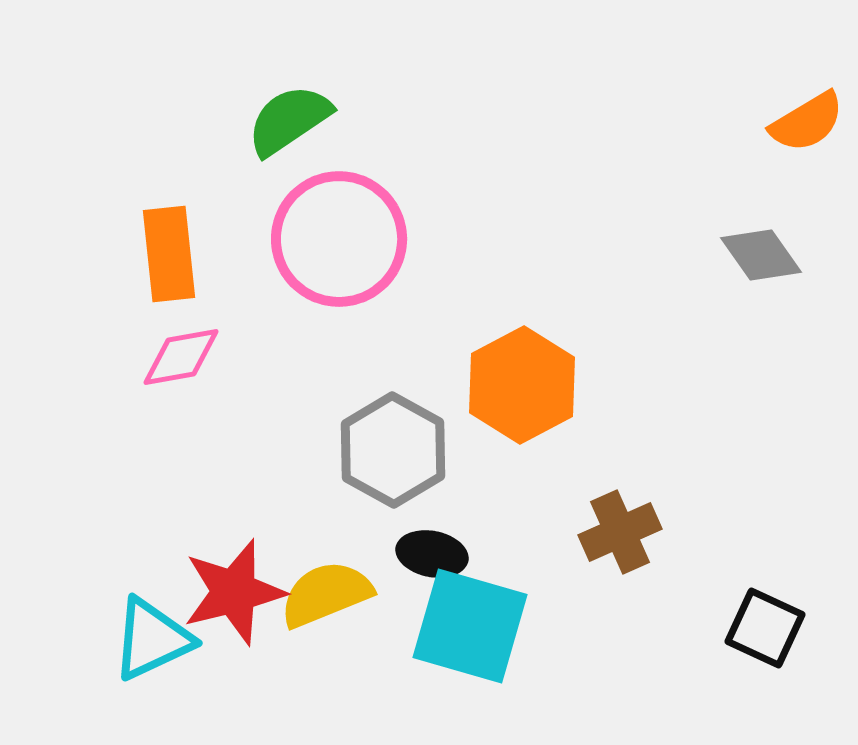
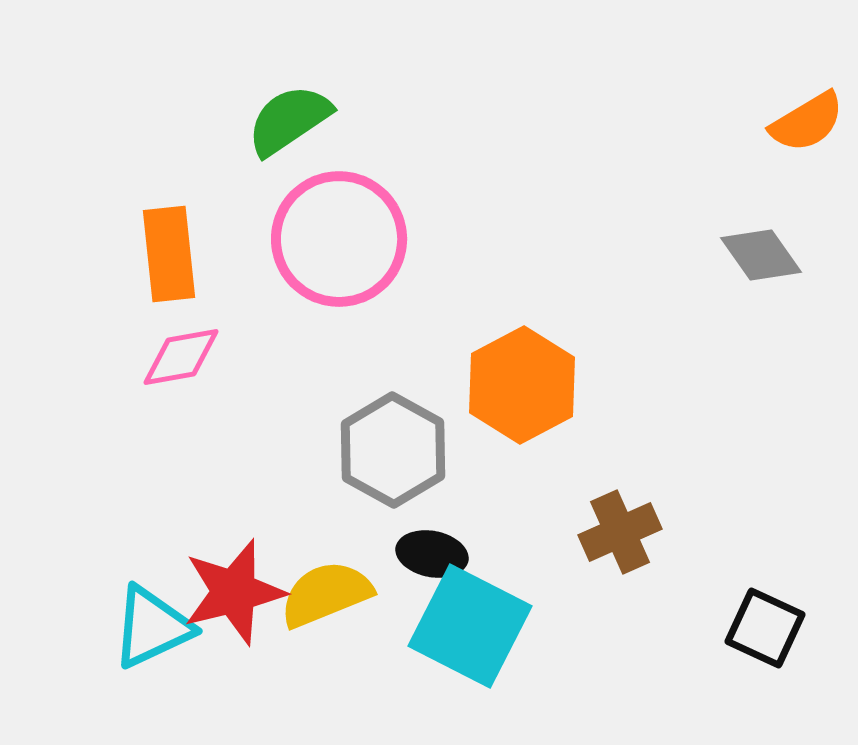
cyan square: rotated 11 degrees clockwise
cyan triangle: moved 12 px up
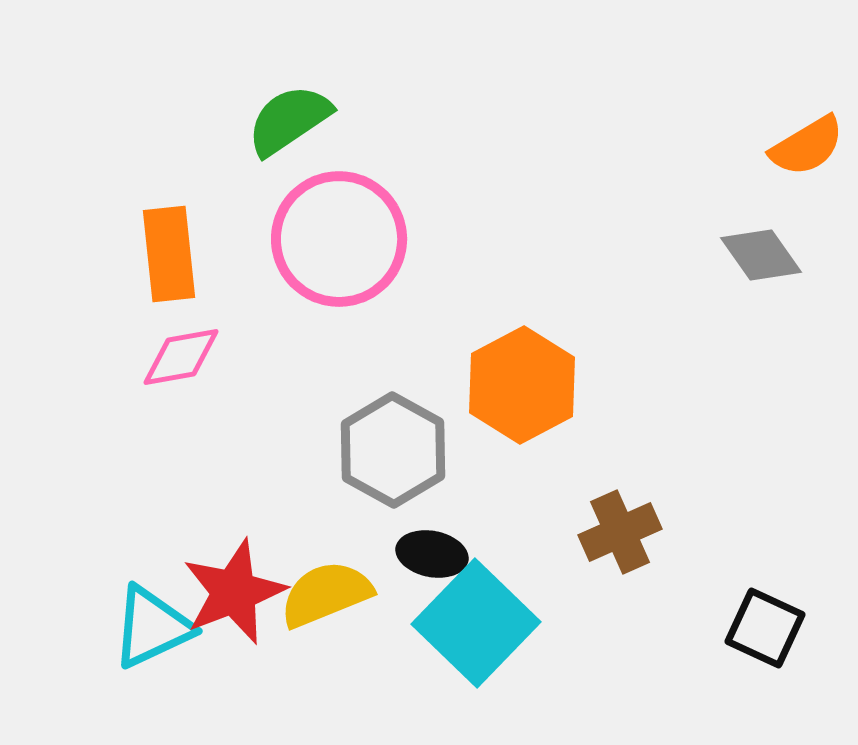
orange semicircle: moved 24 px down
red star: rotated 7 degrees counterclockwise
cyan square: moved 6 px right, 3 px up; rotated 17 degrees clockwise
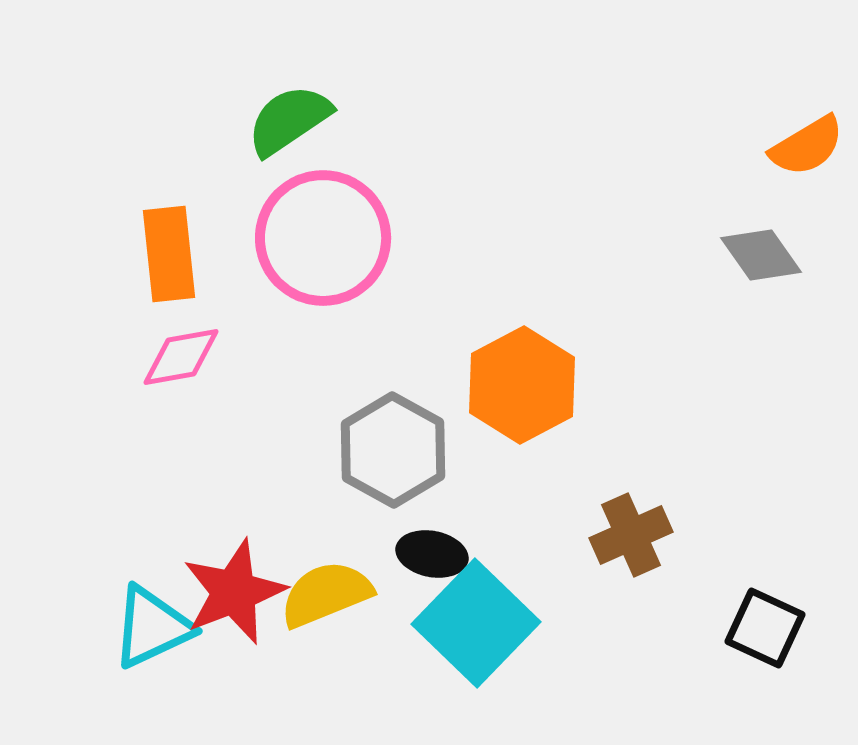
pink circle: moved 16 px left, 1 px up
brown cross: moved 11 px right, 3 px down
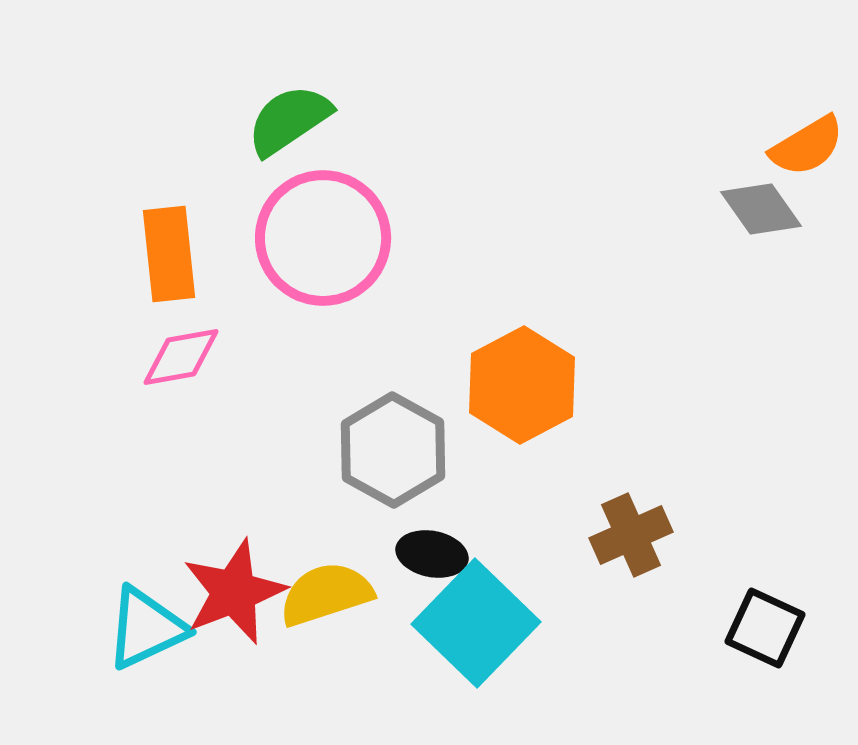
gray diamond: moved 46 px up
yellow semicircle: rotated 4 degrees clockwise
cyan triangle: moved 6 px left, 1 px down
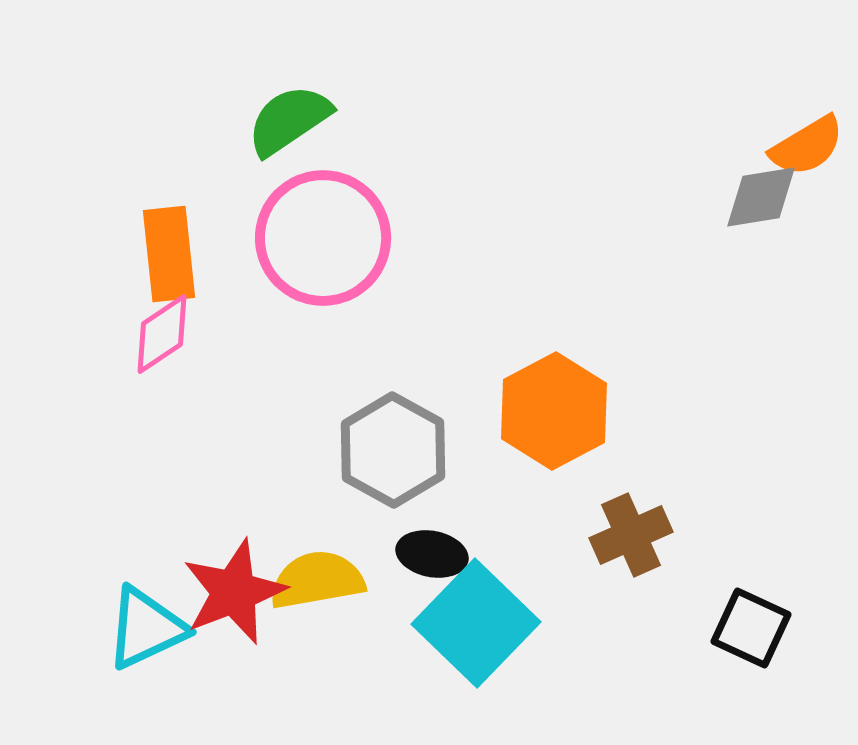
gray diamond: moved 12 px up; rotated 64 degrees counterclockwise
pink diamond: moved 19 px left, 23 px up; rotated 24 degrees counterclockwise
orange hexagon: moved 32 px right, 26 px down
yellow semicircle: moved 9 px left, 14 px up; rotated 8 degrees clockwise
black square: moved 14 px left
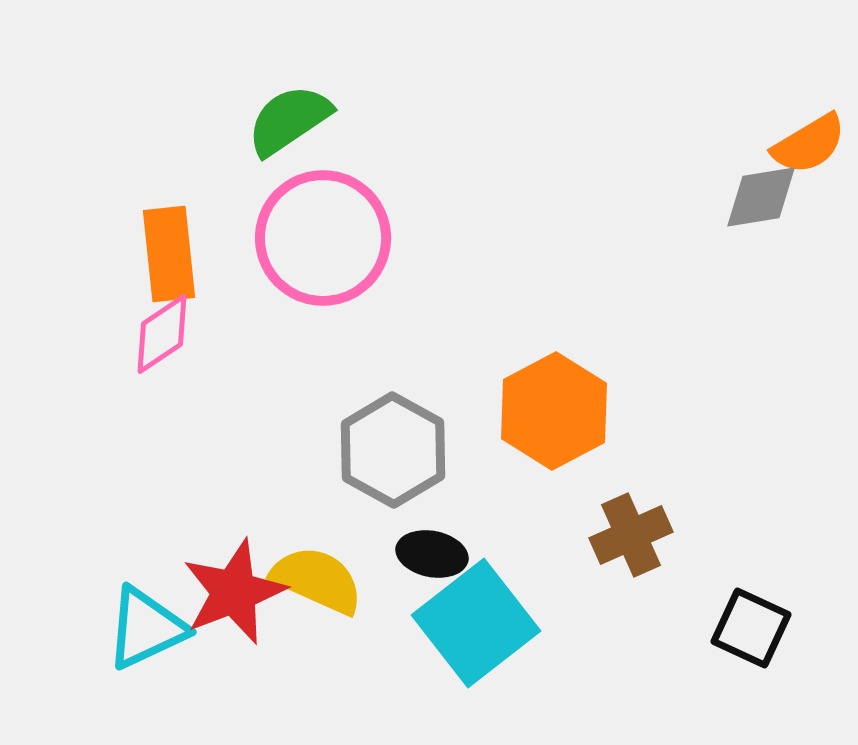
orange semicircle: moved 2 px right, 2 px up
yellow semicircle: rotated 34 degrees clockwise
cyan square: rotated 8 degrees clockwise
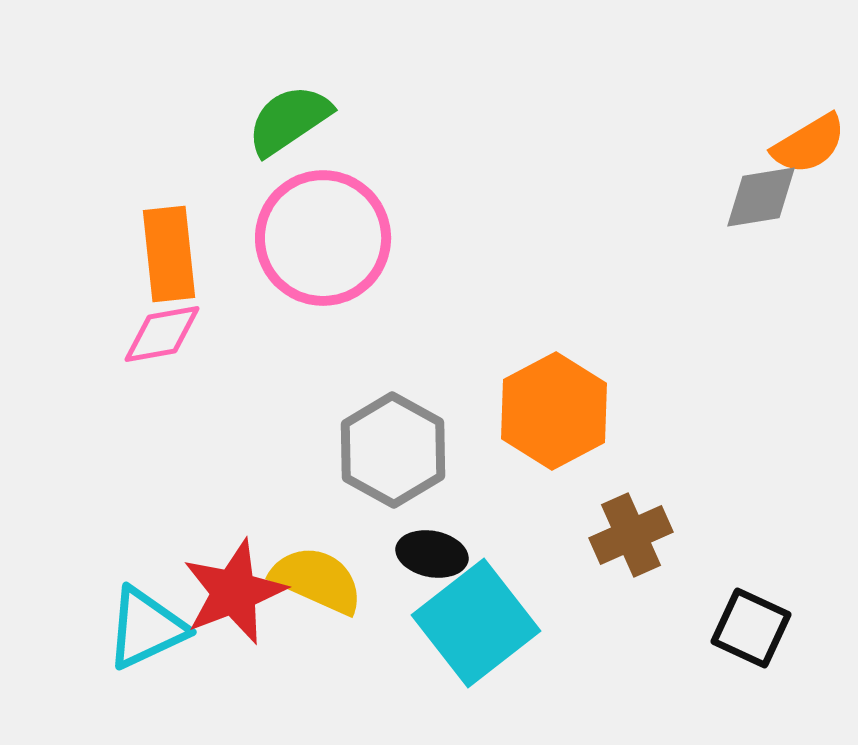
pink diamond: rotated 24 degrees clockwise
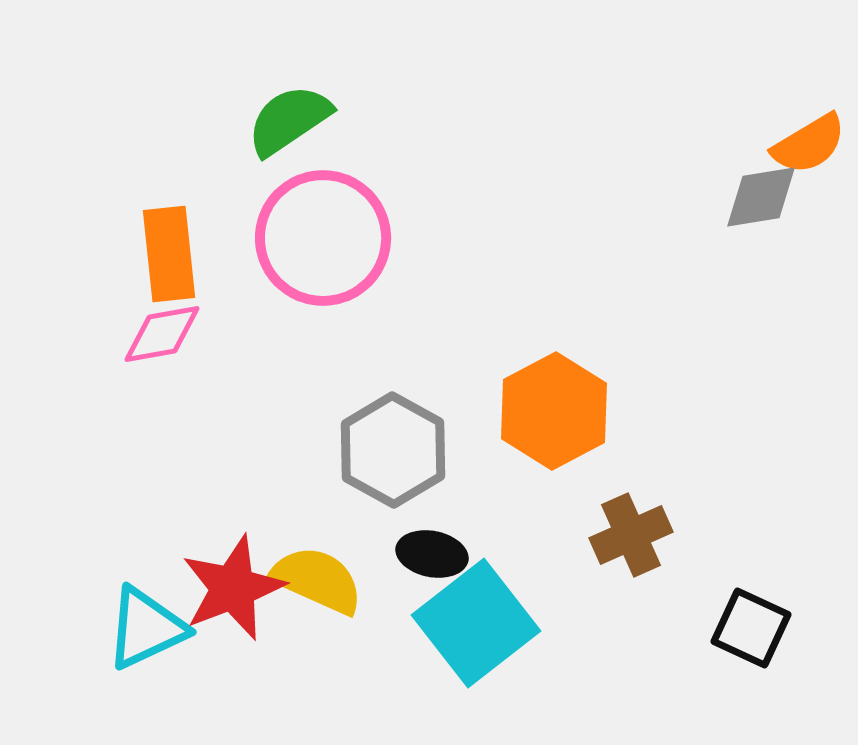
red star: moved 1 px left, 4 px up
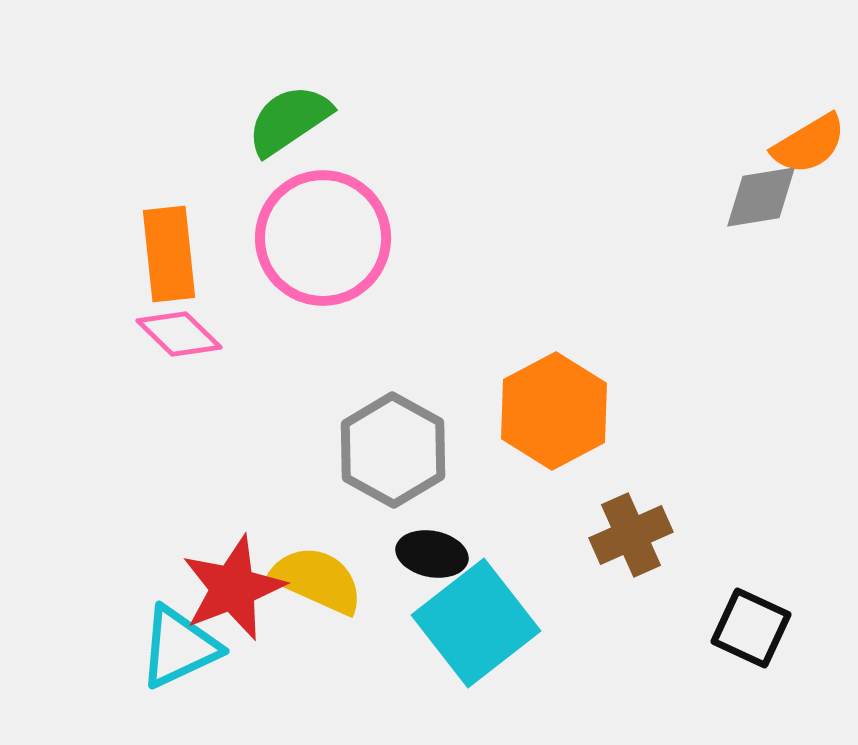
pink diamond: moved 17 px right; rotated 54 degrees clockwise
cyan triangle: moved 33 px right, 19 px down
